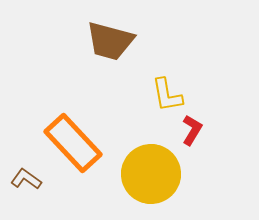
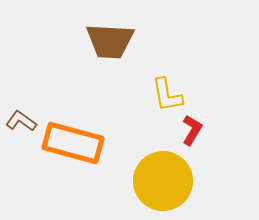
brown trapezoid: rotated 12 degrees counterclockwise
orange rectangle: rotated 32 degrees counterclockwise
yellow circle: moved 12 px right, 7 px down
brown L-shape: moved 5 px left, 58 px up
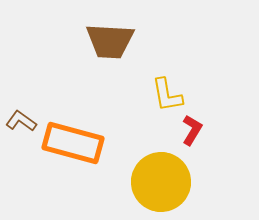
yellow circle: moved 2 px left, 1 px down
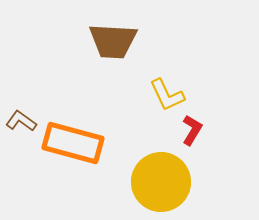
brown trapezoid: moved 3 px right
yellow L-shape: rotated 15 degrees counterclockwise
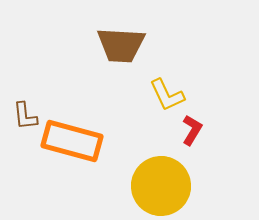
brown trapezoid: moved 8 px right, 4 px down
brown L-shape: moved 4 px right, 5 px up; rotated 132 degrees counterclockwise
orange rectangle: moved 1 px left, 2 px up
yellow circle: moved 4 px down
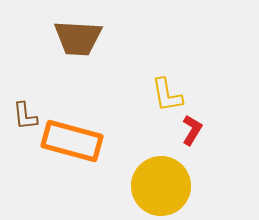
brown trapezoid: moved 43 px left, 7 px up
yellow L-shape: rotated 15 degrees clockwise
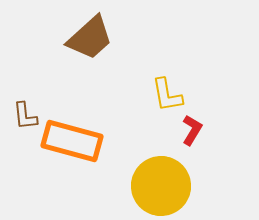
brown trapezoid: moved 12 px right; rotated 45 degrees counterclockwise
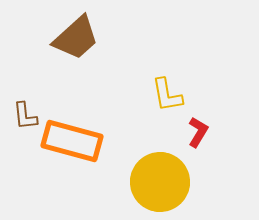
brown trapezoid: moved 14 px left
red L-shape: moved 6 px right, 2 px down
yellow circle: moved 1 px left, 4 px up
